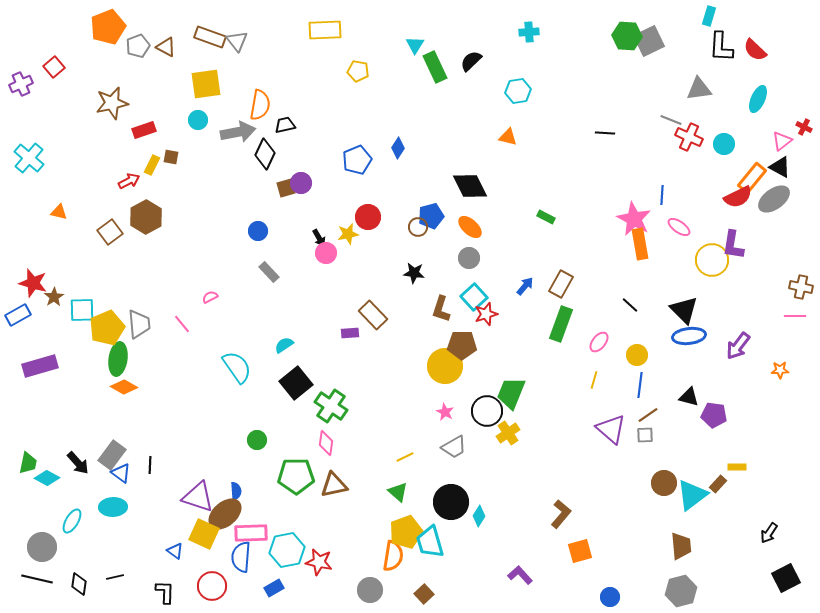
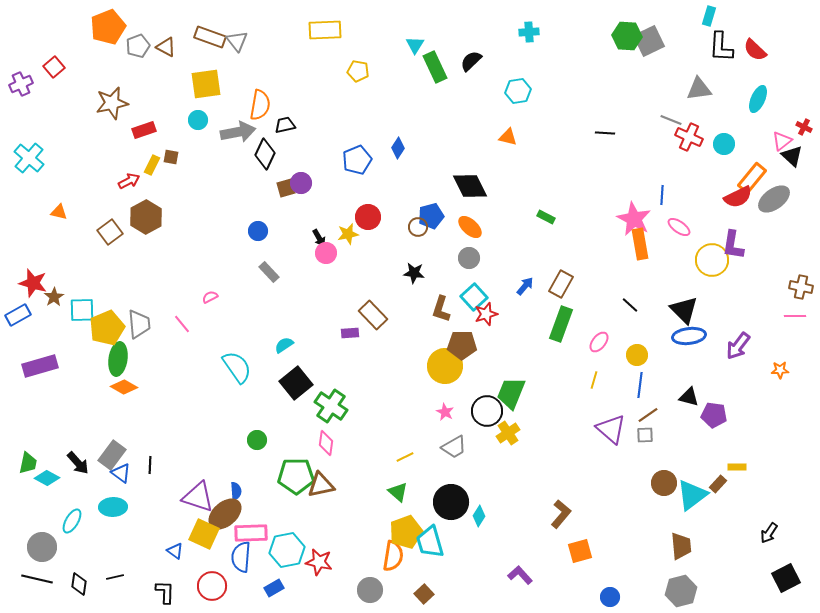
black triangle at (780, 167): moved 12 px right, 11 px up; rotated 15 degrees clockwise
brown triangle at (334, 485): moved 13 px left
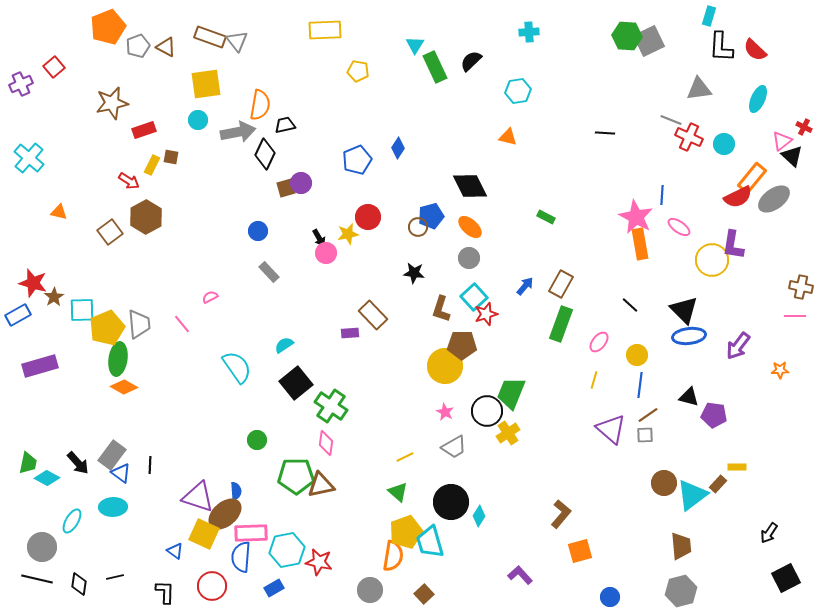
red arrow at (129, 181): rotated 60 degrees clockwise
pink star at (634, 219): moved 2 px right, 2 px up
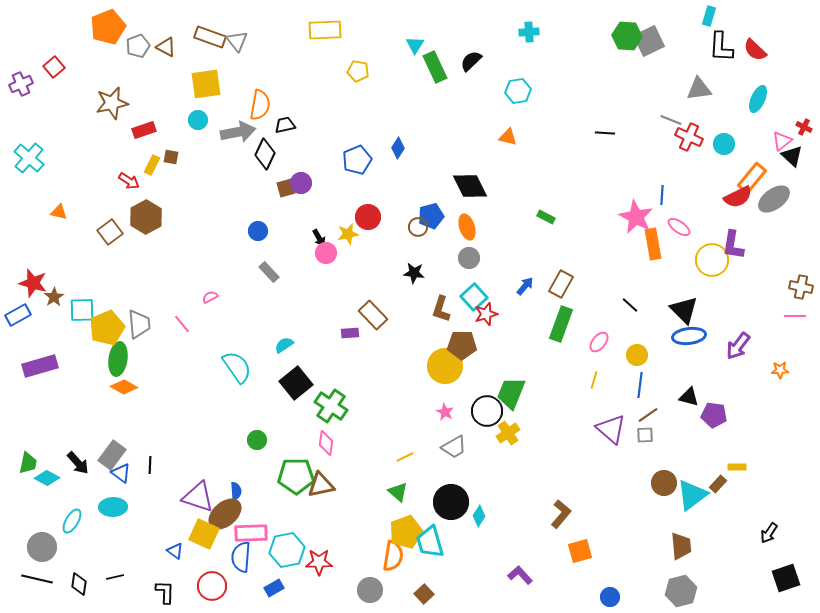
orange ellipse at (470, 227): moved 3 px left; rotated 30 degrees clockwise
orange rectangle at (640, 244): moved 13 px right
red star at (319, 562): rotated 12 degrees counterclockwise
black square at (786, 578): rotated 8 degrees clockwise
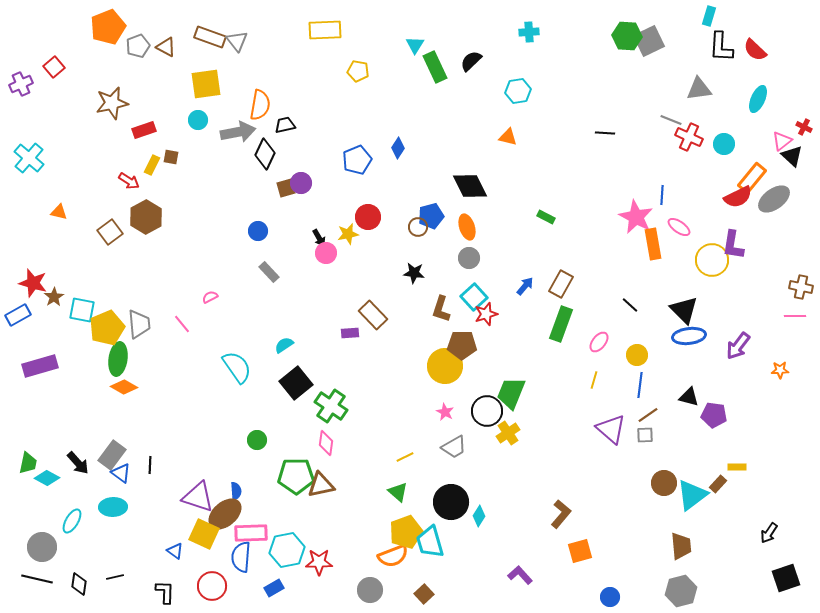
cyan square at (82, 310): rotated 12 degrees clockwise
orange semicircle at (393, 556): rotated 60 degrees clockwise
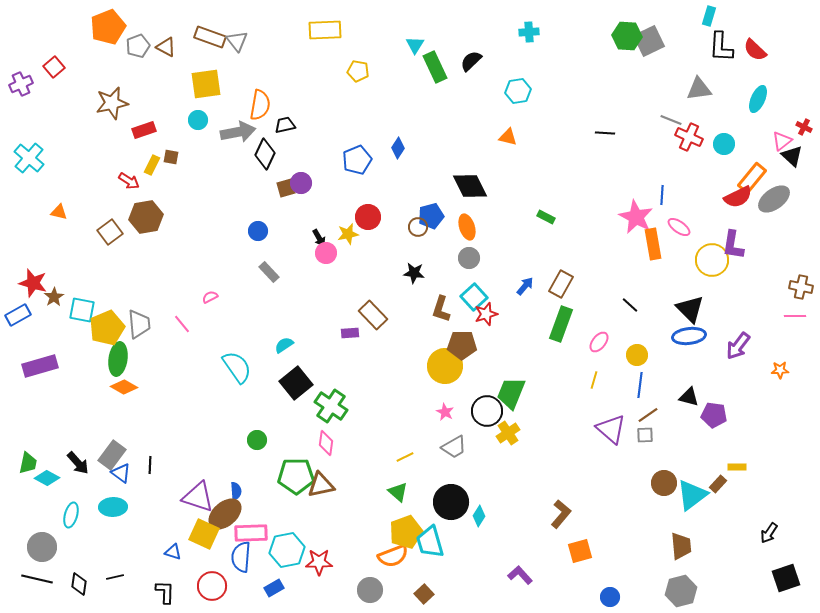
brown hexagon at (146, 217): rotated 20 degrees clockwise
black triangle at (684, 310): moved 6 px right, 1 px up
cyan ellipse at (72, 521): moved 1 px left, 6 px up; rotated 15 degrees counterclockwise
blue triangle at (175, 551): moved 2 px left, 1 px down; rotated 18 degrees counterclockwise
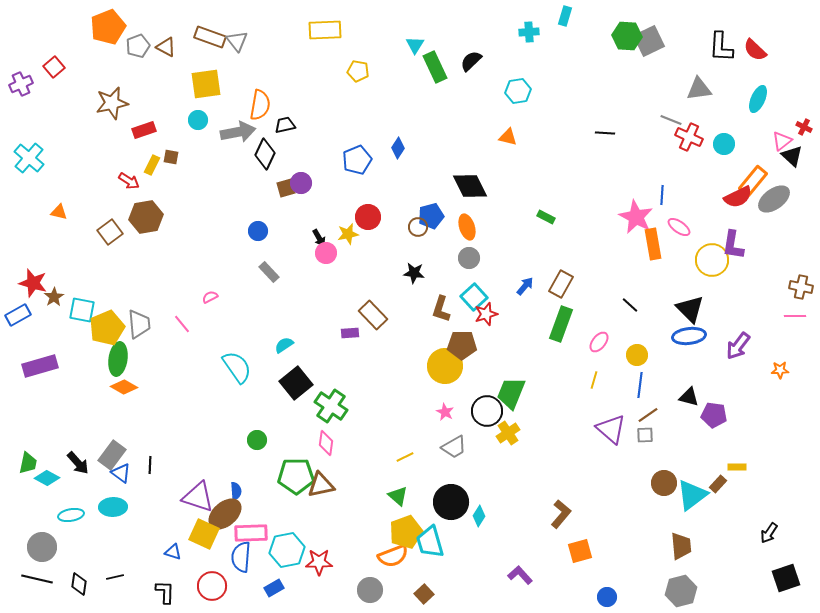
cyan rectangle at (709, 16): moved 144 px left
orange rectangle at (752, 178): moved 1 px right, 3 px down
green triangle at (398, 492): moved 4 px down
cyan ellipse at (71, 515): rotated 65 degrees clockwise
blue circle at (610, 597): moved 3 px left
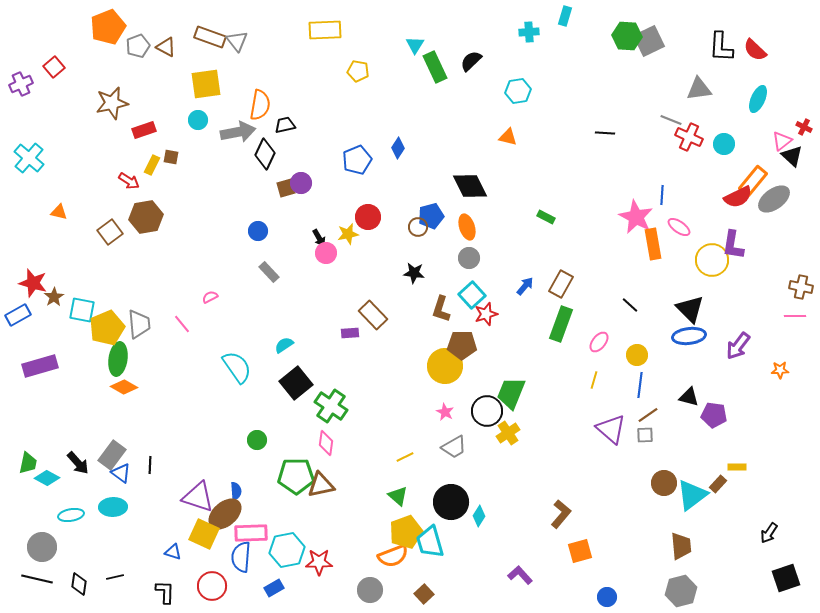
cyan square at (474, 297): moved 2 px left, 2 px up
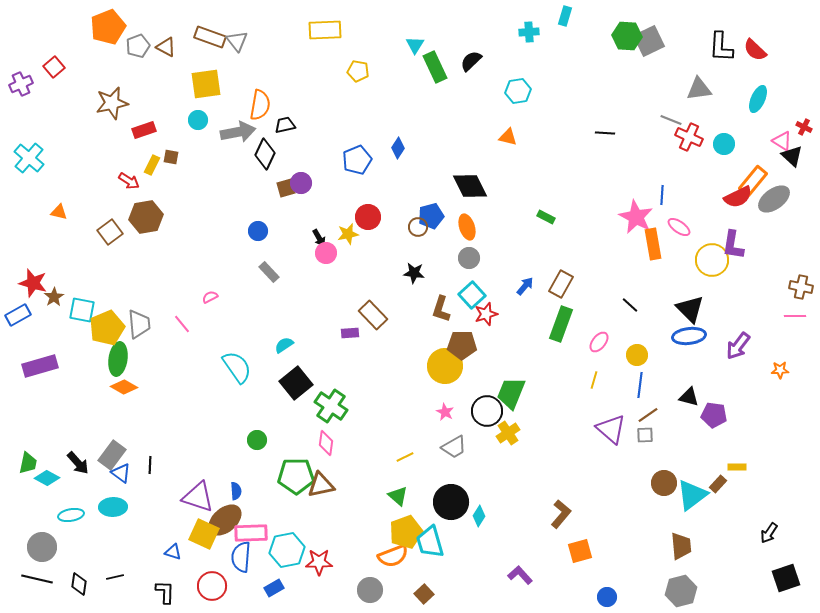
pink triangle at (782, 141): rotated 50 degrees counterclockwise
brown ellipse at (225, 514): moved 6 px down
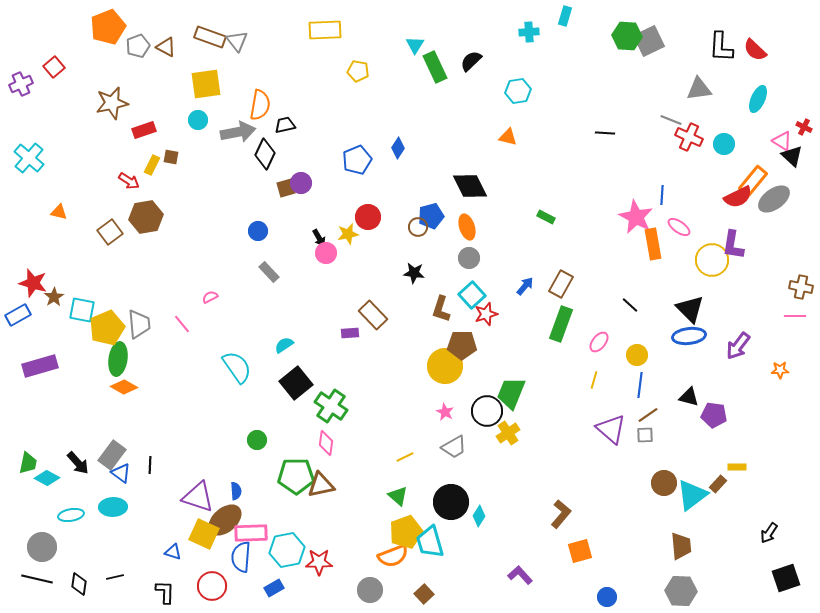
gray hexagon at (681, 591): rotated 16 degrees clockwise
